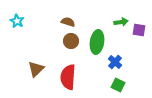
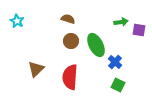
brown semicircle: moved 3 px up
green ellipse: moved 1 px left, 3 px down; rotated 35 degrees counterclockwise
red semicircle: moved 2 px right
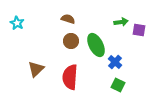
cyan star: moved 2 px down
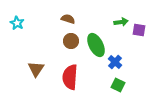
brown triangle: rotated 12 degrees counterclockwise
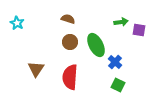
brown circle: moved 1 px left, 1 px down
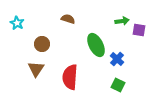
green arrow: moved 1 px right, 1 px up
brown circle: moved 28 px left, 2 px down
blue cross: moved 2 px right, 3 px up
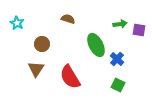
green arrow: moved 2 px left, 3 px down
red semicircle: rotated 35 degrees counterclockwise
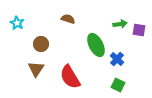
brown circle: moved 1 px left
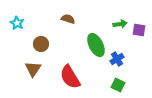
blue cross: rotated 16 degrees clockwise
brown triangle: moved 3 px left
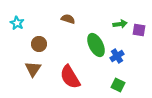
brown circle: moved 2 px left
blue cross: moved 3 px up
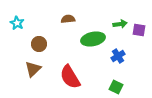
brown semicircle: rotated 24 degrees counterclockwise
green ellipse: moved 3 px left, 6 px up; rotated 75 degrees counterclockwise
blue cross: moved 1 px right
brown triangle: rotated 12 degrees clockwise
green square: moved 2 px left, 2 px down
